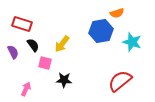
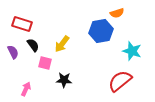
cyan star: moved 9 px down
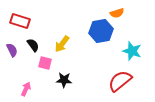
red rectangle: moved 2 px left, 3 px up
purple semicircle: moved 1 px left, 2 px up
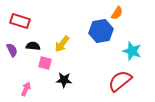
orange semicircle: rotated 40 degrees counterclockwise
black semicircle: moved 1 px down; rotated 48 degrees counterclockwise
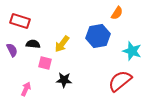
blue hexagon: moved 3 px left, 5 px down
black semicircle: moved 2 px up
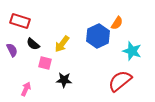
orange semicircle: moved 10 px down
blue hexagon: rotated 15 degrees counterclockwise
black semicircle: rotated 144 degrees counterclockwise
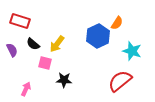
yellow arrow: moved 5 px left
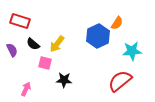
cyan star: rotated 24 degrees counterclockwise
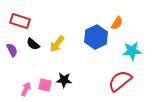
blue hexagon: moved 2 px left, 1 px down
pink square: moved 22 px down
